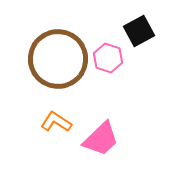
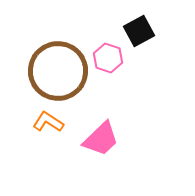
brown circle: moved 12 px down
orange L-shape: moved 8 px left
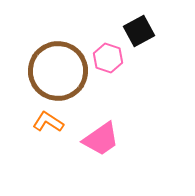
pink trapezoid: rotated 9 degrees clockwise
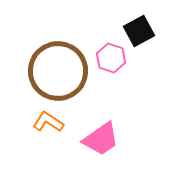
pink hexagon: moved 3 px right
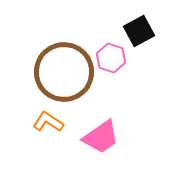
brown circle: moved 6 px right, 1 px down
pink trapezoid: moved 2 px up
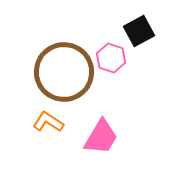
pink trapezoid: rotated 24 degrees counterclockwise
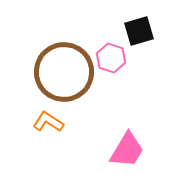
black square: rotated 12 degrees clockwise
pink trapezoid: moved 26 px right, 13 px down
